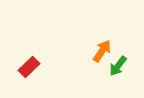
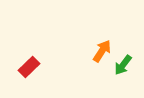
green arrow: moved 5 px right, 1 px up
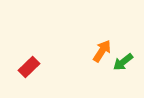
green arrow: moved 3 px up; rotated 15 degrees clockwise
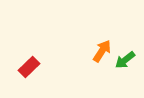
green arrow: moved 2 px right, 2 px up
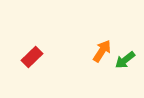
red rectangle: moved 3 px right, 10 px up
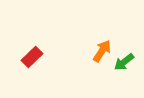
green arrow: moved 1 px left, 2 px down
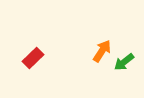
red rectangle: moved 1 px right, 1 px down
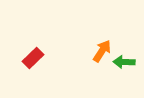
green arrow: rotated 40 degrees clockwise
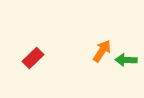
green arrow: moved 2 px right, 2 px up
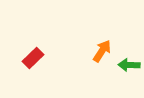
green arrow: moved 3 px right, 5 px down
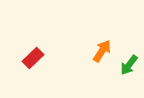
green arrow: rotated 55 degrees counterclockwise
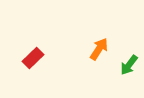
orange arrow: moved 3 px left, 2 px up
